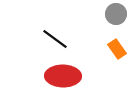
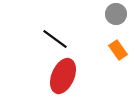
orange rectangle: moved 1 px right, 1 px down
red ellipse: rotated 68 degrees counterclockwise
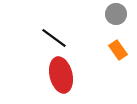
black line: moved 1 px left, 1 px up
red ellipse: moved 2 px left, 1 px up; rotated 36 degrees counterclockwise
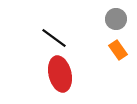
gray circle: moved 5 px down
red ellipse: moved 1 px left, 1 px up
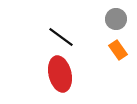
black line: moved 7 px right, 1 px up
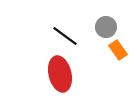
gray circle: moved 10 px left, 8 px down
black line: moved 4 px right, 1 px up
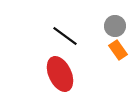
gray circle: moved 9 px right, 1 px up
red ellipse: rotated 12 degrees counterclockwise
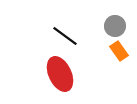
orange rectangle: moved 1 px right, 1 px down
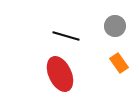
black line: moved 1 px right; rotated 20 degrees counterclockwise
orange rectangle: moved 12 px down
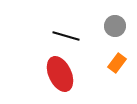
orange rectangle: moved 2 px left; rotated 72 degrees clockwise
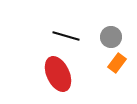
gray circle: moved 4 px left, 11 px down
red ellipse: moved 2 px left
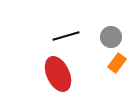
black line: rotated 32 degrees counterclockwise
